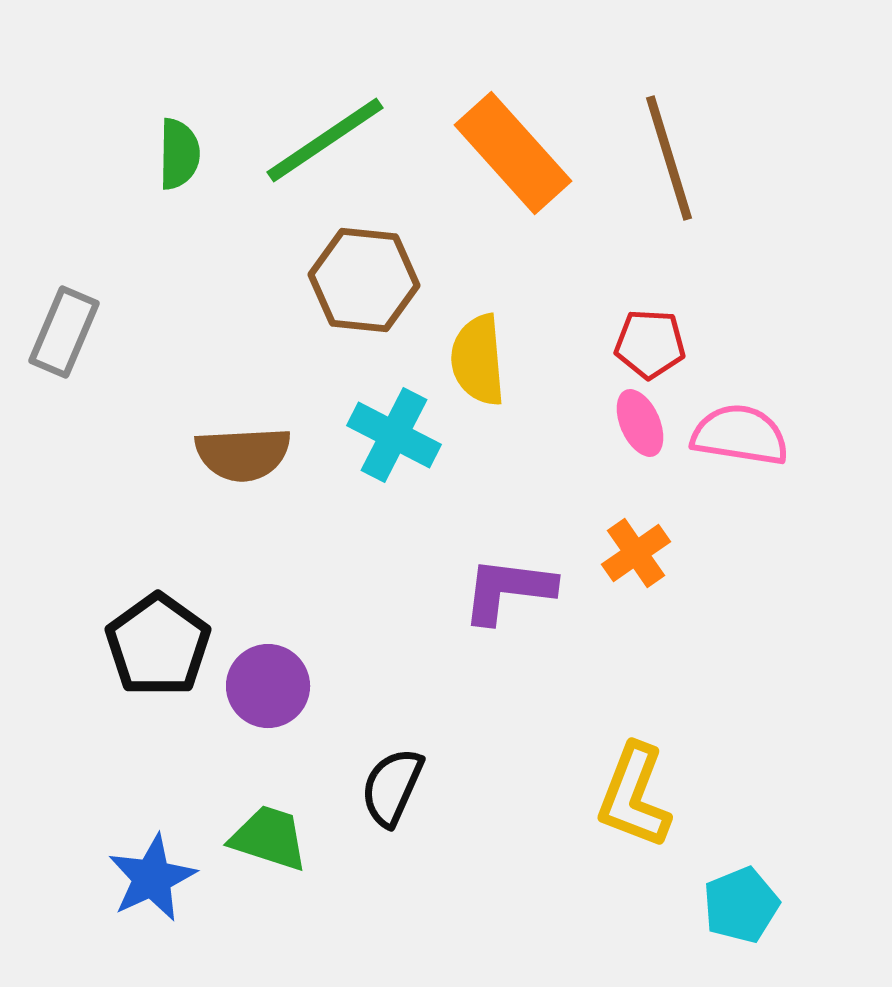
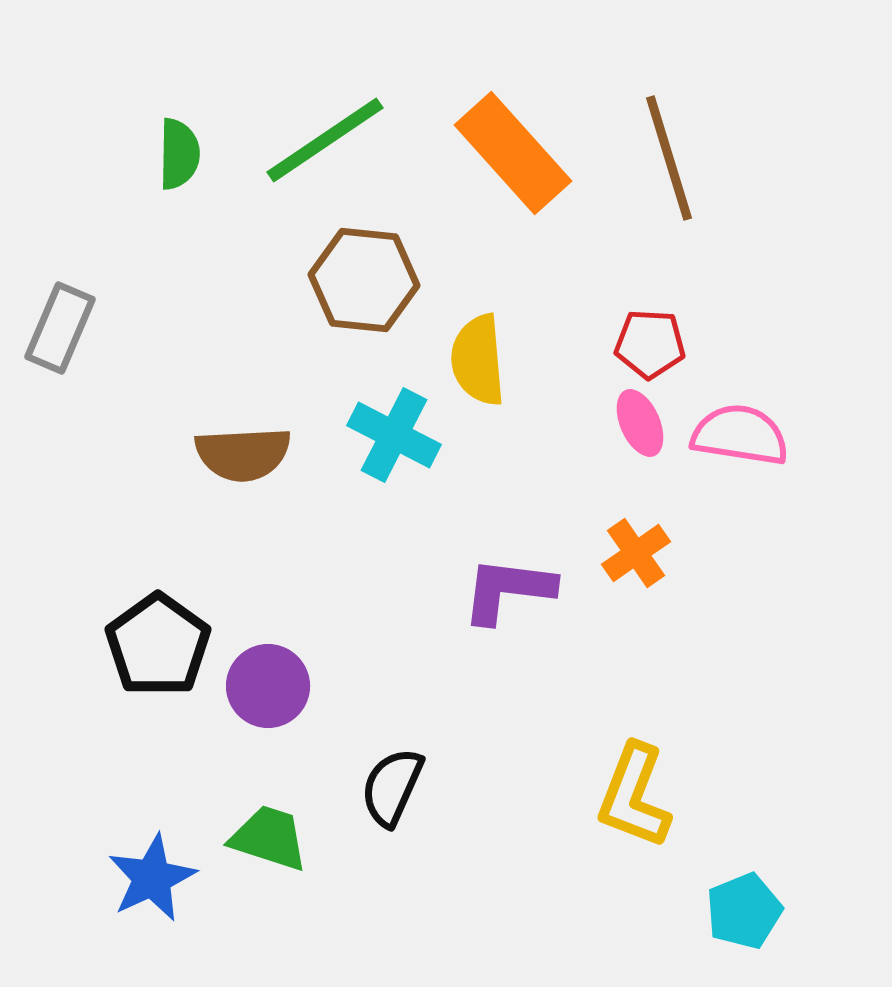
gray rectangle: moved 4 px left, 4 px up
cyan pentagon: moved 3 px right, 6 px down
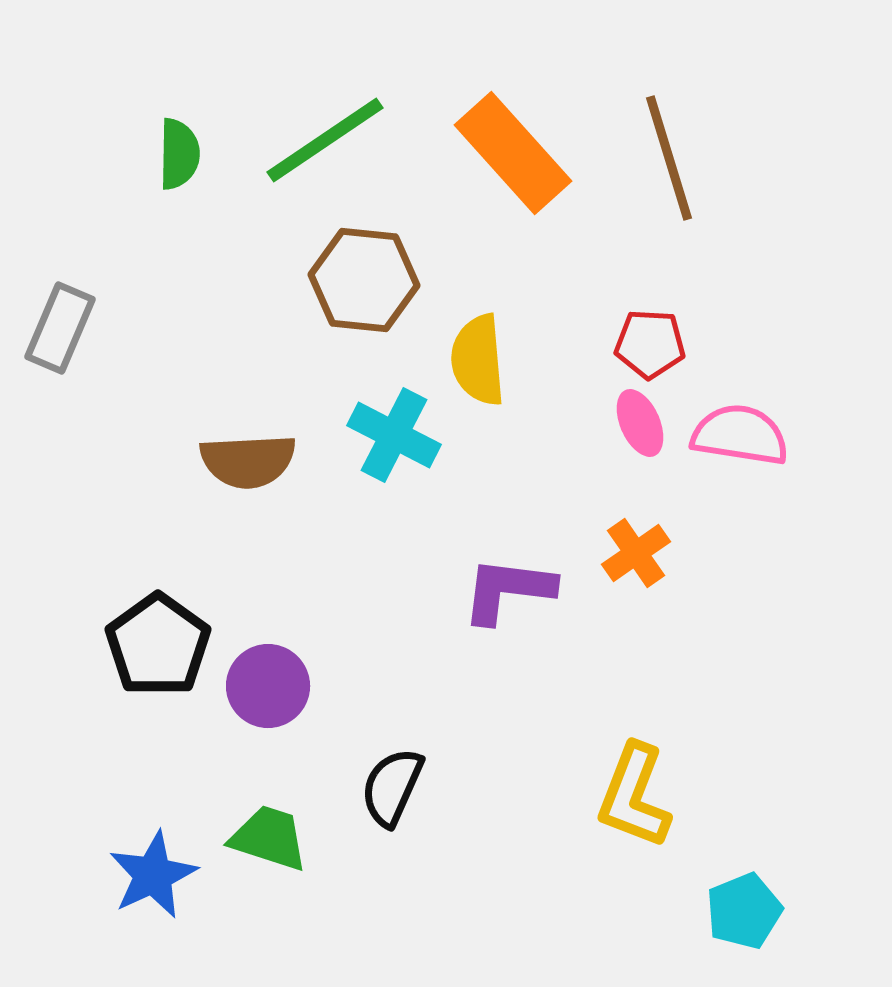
brown semicircle: moved 5 px right, 7 px down
blue star: moved 1 px right, 3 px up
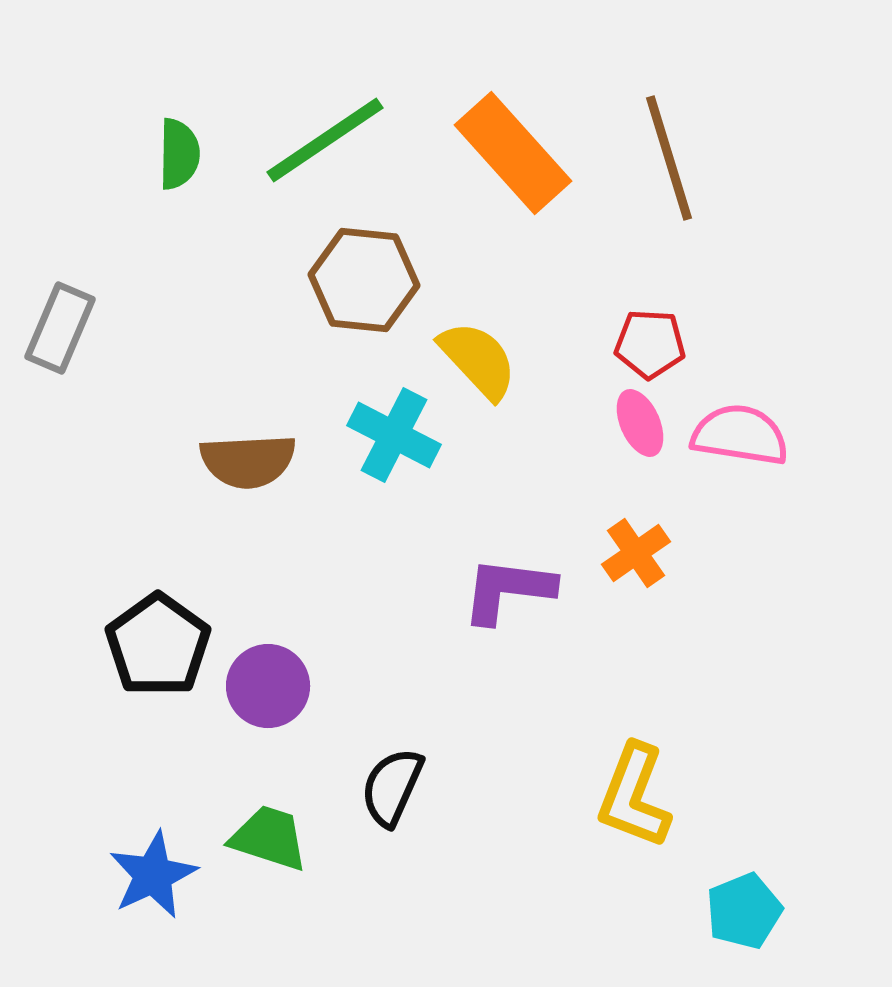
yellow semicircle: rotated 142 degrees clockwise
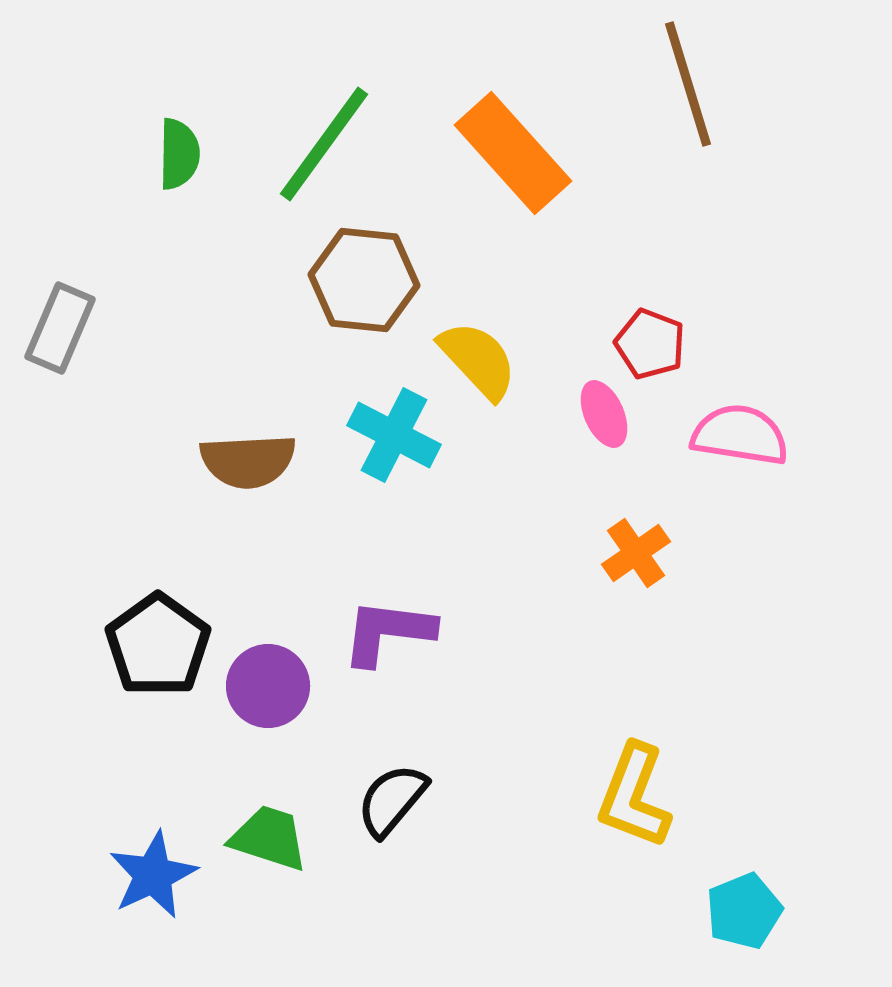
green line: moved 1 px left, 4 px down; rotated 20 degrees counterclockwise
brown line: moved 19 px right, 74 px up
red pentagon: rotated 18 degrees clockwise
pink ellipse: moved 36 px left, 9 px up
purple L-shape: moved 120 px left, 42 px down
black semicircle: moved 13 px down; rotated 16 degrees clockwise
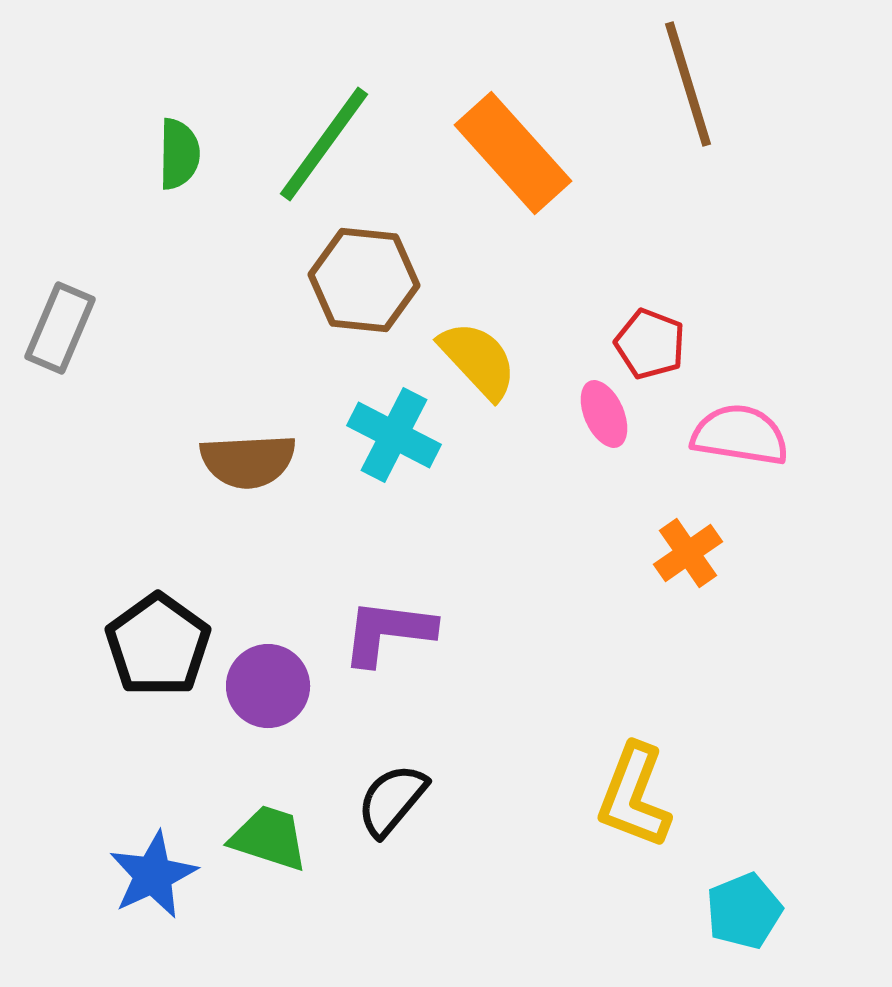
orange cross: moved 52 px right
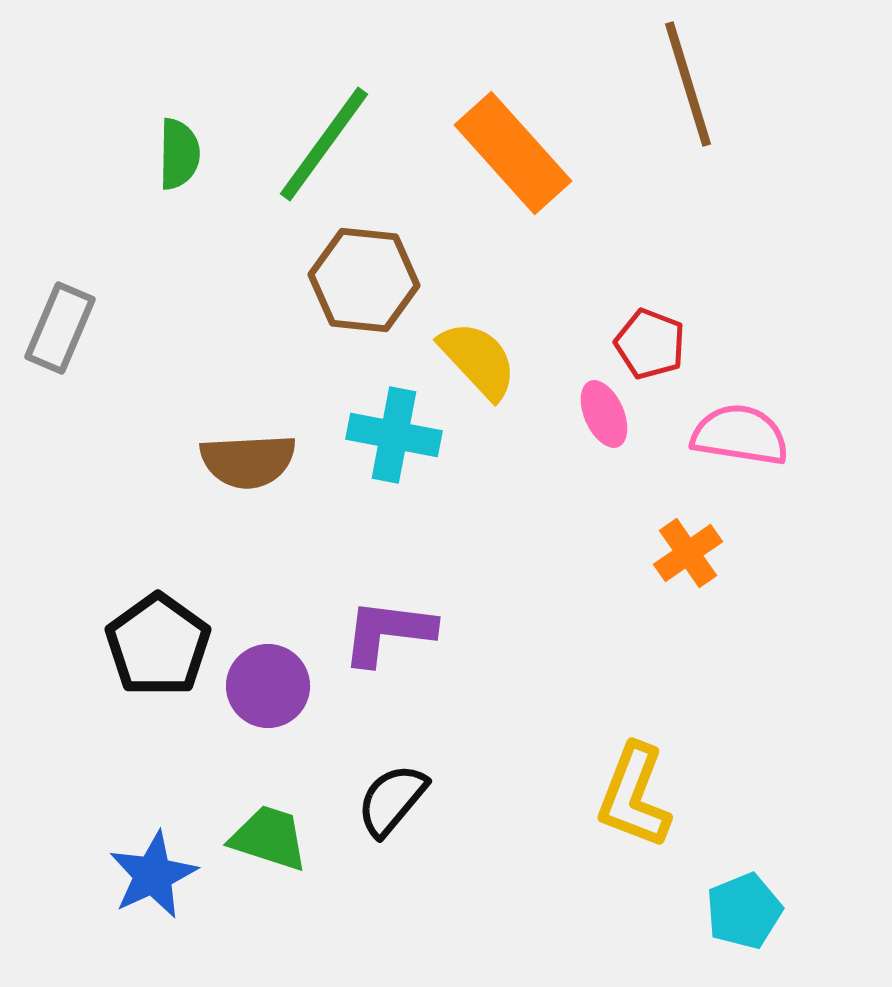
cyan cross: rotated 16 degrees counterclockwise
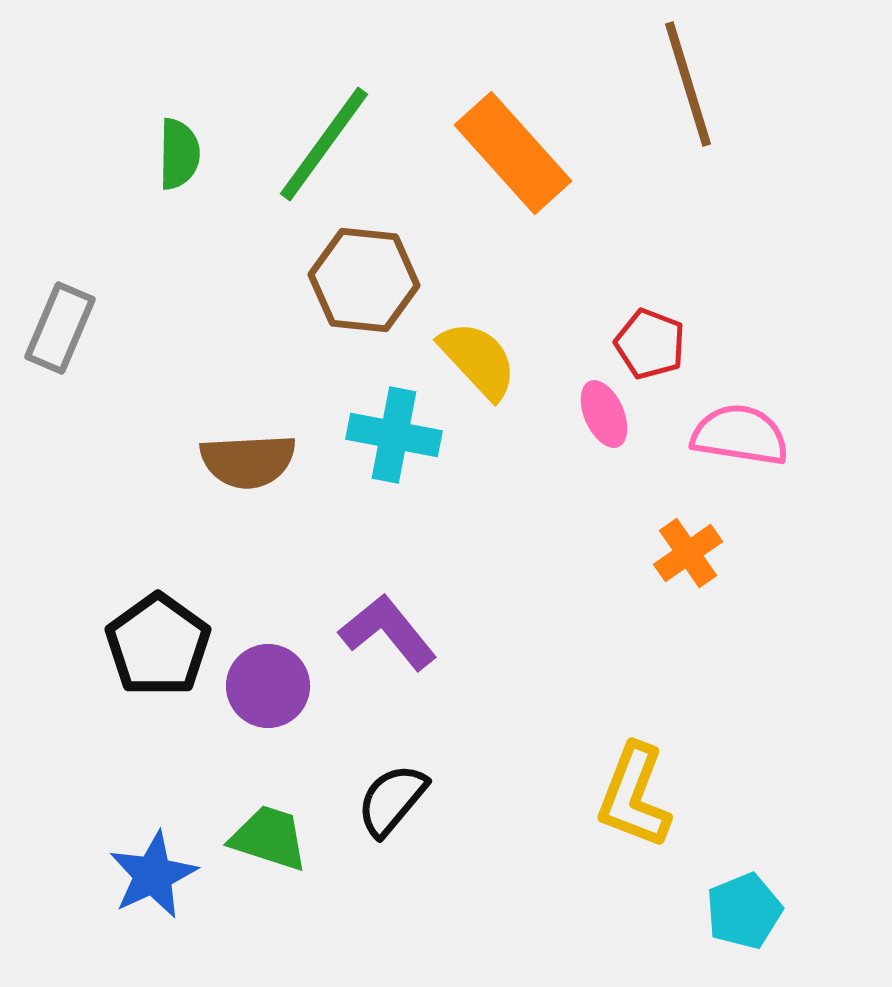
purple L-shape: rotated 44 degrees clockwise
